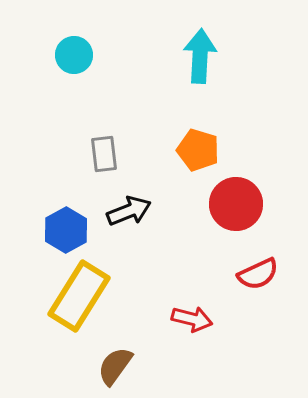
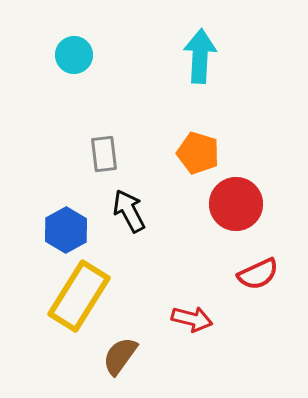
orange pentagon: moved 3 px down
black arrow: rotated 96 degrees counterclockwise
brown semicircle: moved 5 px right, 10 px up
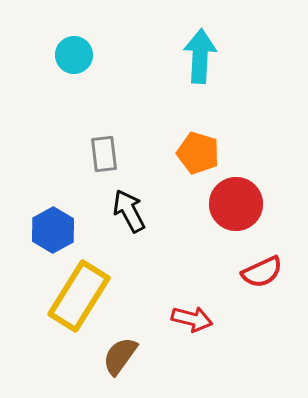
blue hexagon: moved 13 px left
red semicircle: moved 4 px right, 2 px up
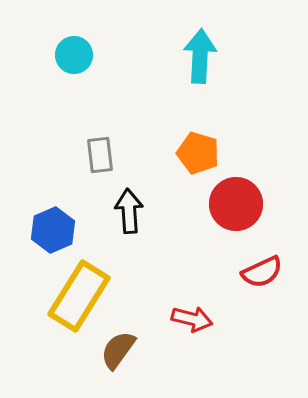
gray rectangle: moved 4 px left, 1 px down
black arrow: rotated 24 degrees clockwise
blue hexagon: rotated 6 degrees clockwise
brown semicircle: moved 2 px left, 6 px up
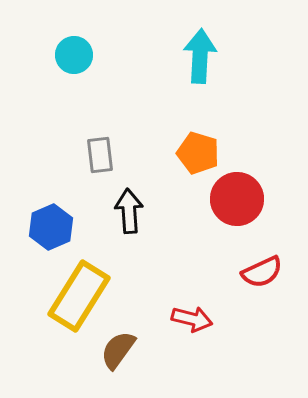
red circle: moved 1 px right, 5 px up
blue hexagon: moved 2 px left, 3 px up
